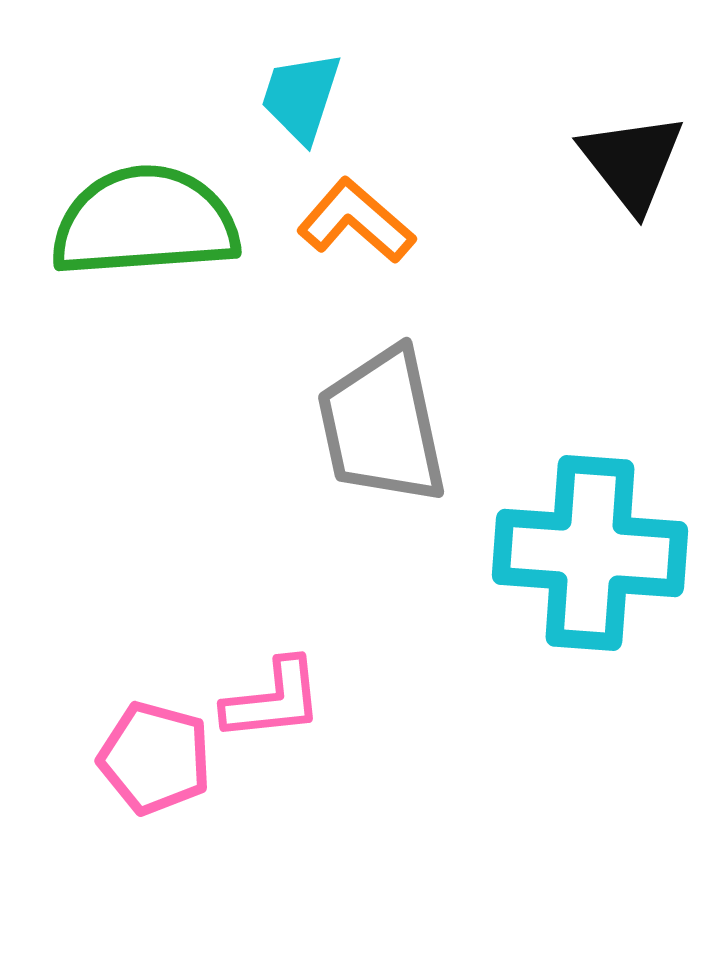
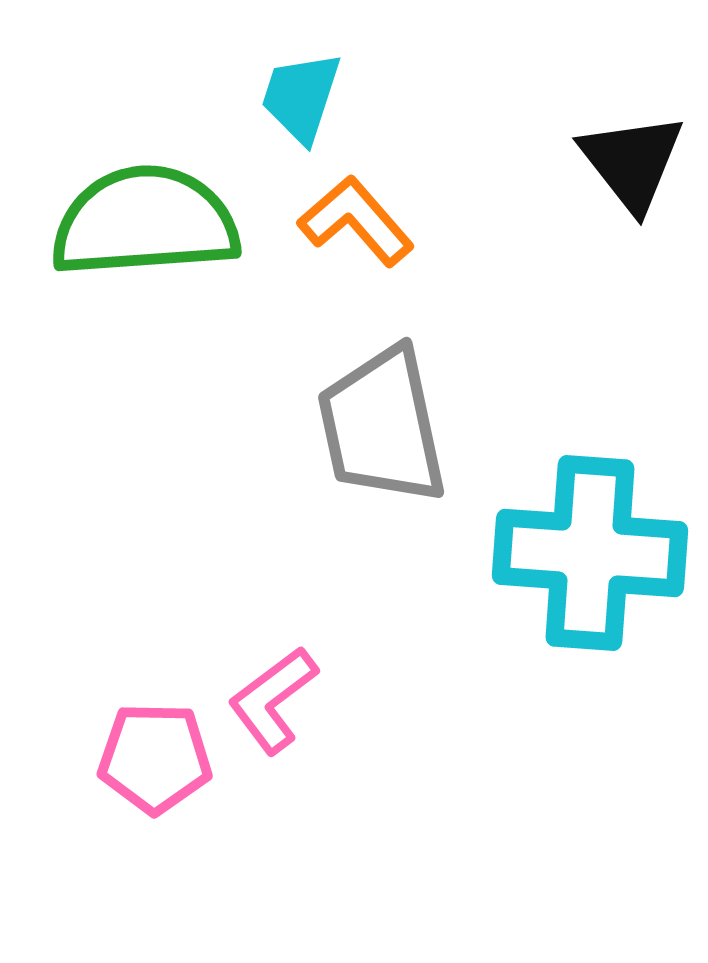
orange L-shape: rotated 8 degrees clockwise
pink L-shape: rotated 149 degrees clockwise
pink pentagon: rotated 14 degrees counterclockwise
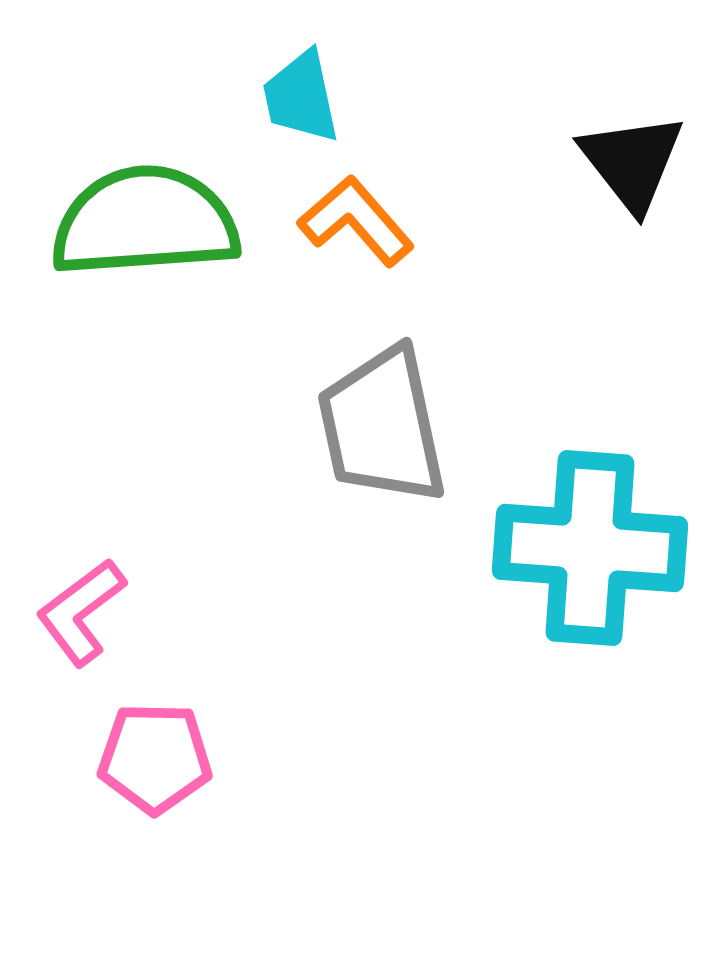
cyan trapezoid: rotated 30 degrees counterclockwise
cyan cross: moved 5 px up
pink L-shape: moved 192 px left, 88 px up
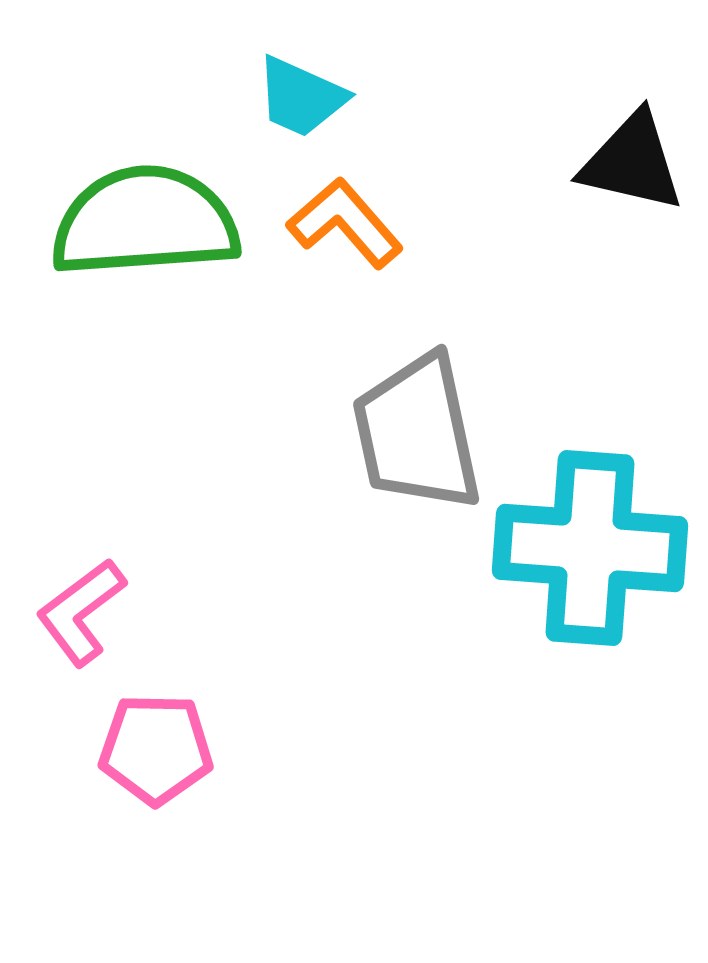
cyan trapezoid: rotated 54 degrees counterclockwise
black triangle: rotated 39 degrees counterclockwise
orange L-shape: moved 11 px left, 2 px down
gray trapezoid: moved 35 px right, 7 px down
pink pentagon: moved 1 px right, 9 px up
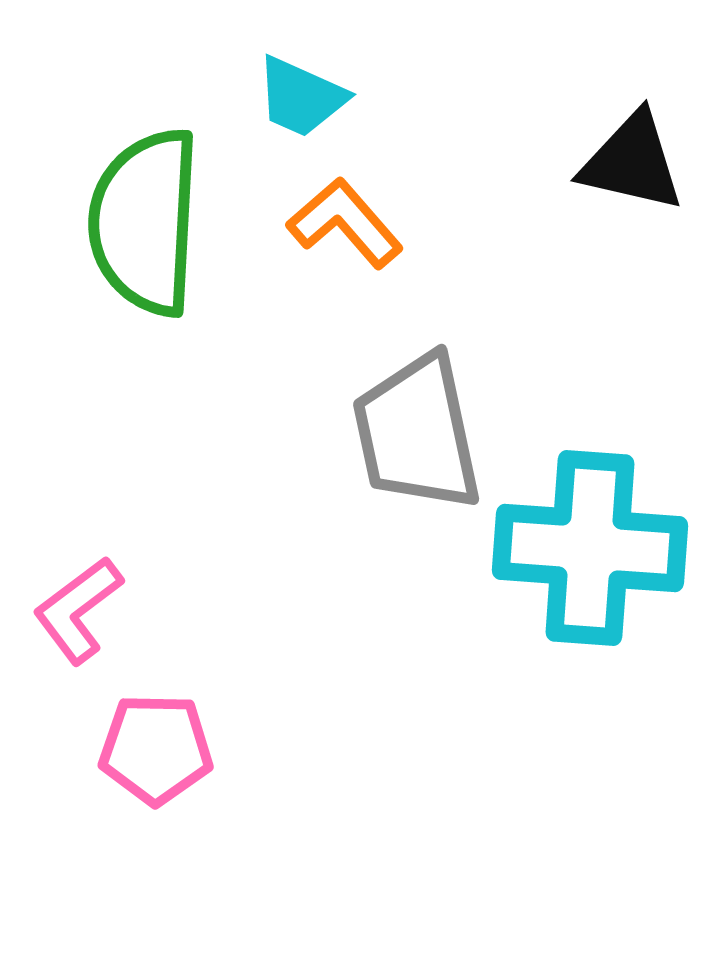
green semicircle: rotated 83 degrees counterclockwise
pink L-shape: moved 3 px left, 2 px up
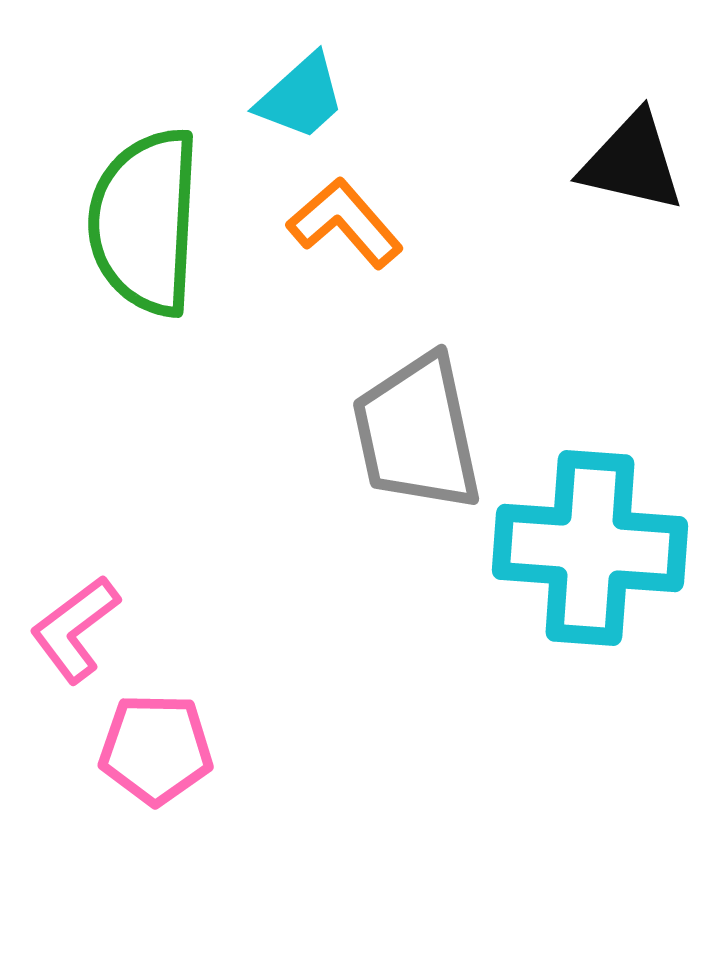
cyan trapezoid: rotated 66 degrees counterclockwise
pink L-shape: moved 3 px left, 19 px down
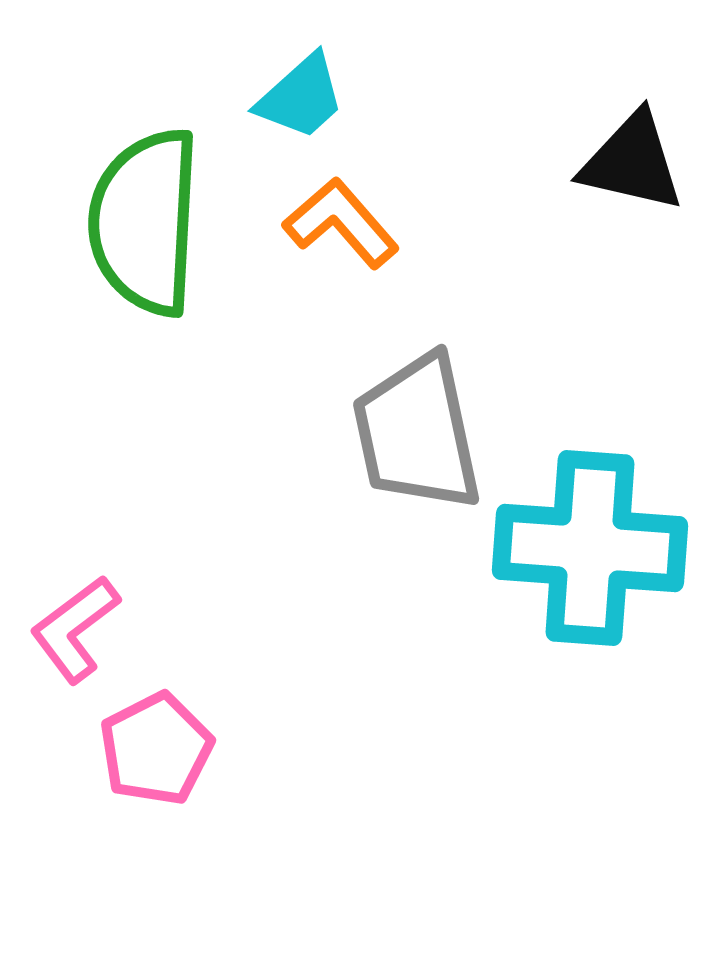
orange L-shape: moved 4 px left
pink pentagon: rotated 28 degrees counterclockwise
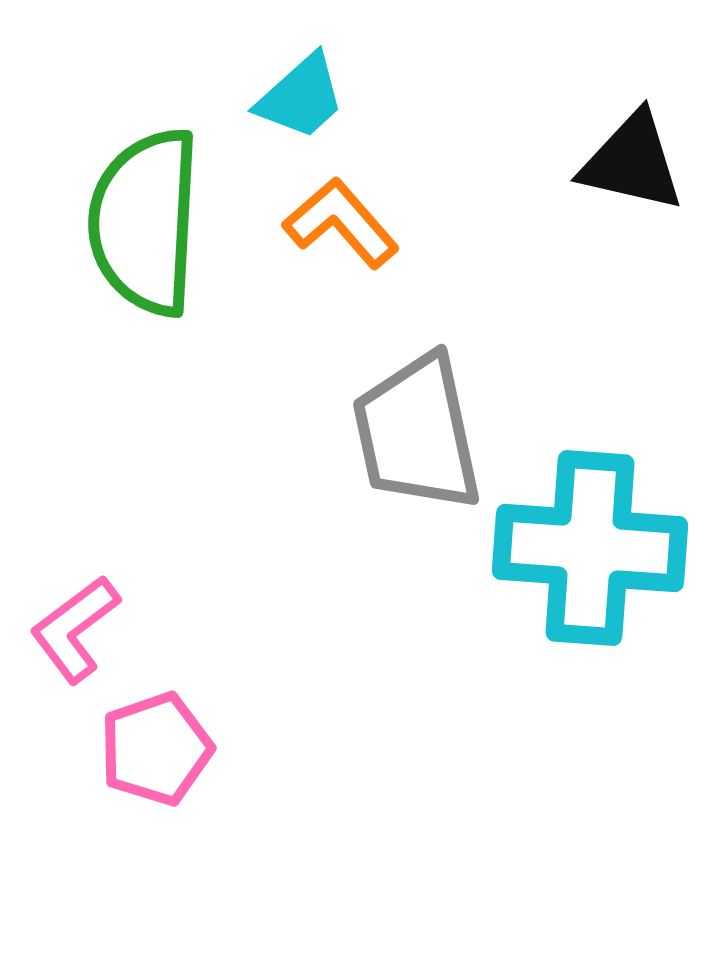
pink pentagon: rotated 8 degrees clockwise
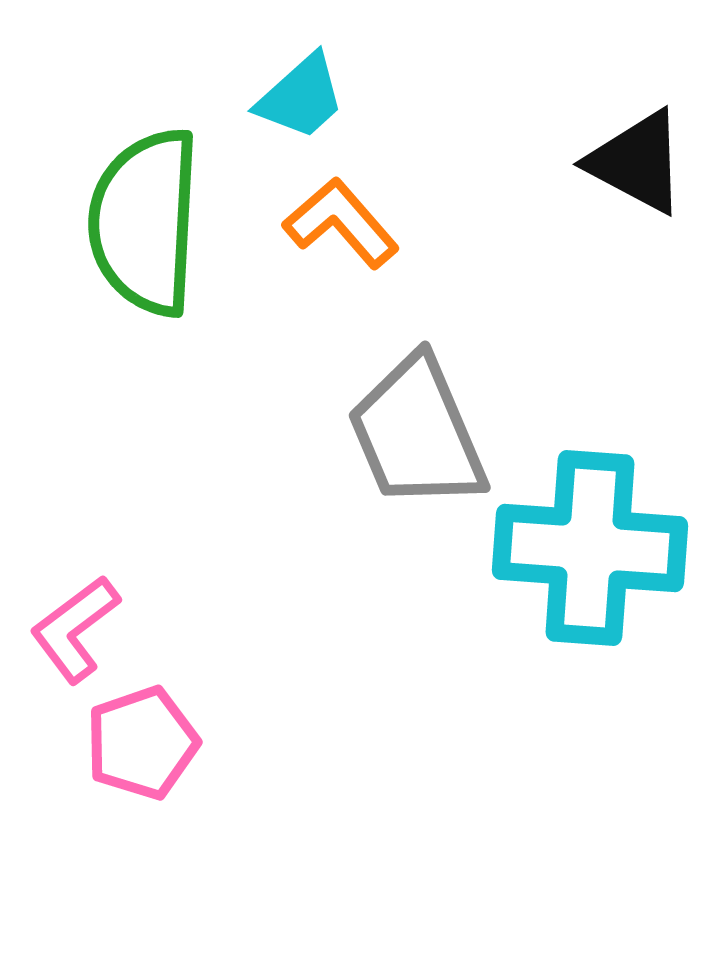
black triangle: moved 5 px right; rotated 15 degrees clockwise
gray trapezoid: rotated 11 degrees counterclockwise
pink pentagon: moved 14 px left, 6 px up
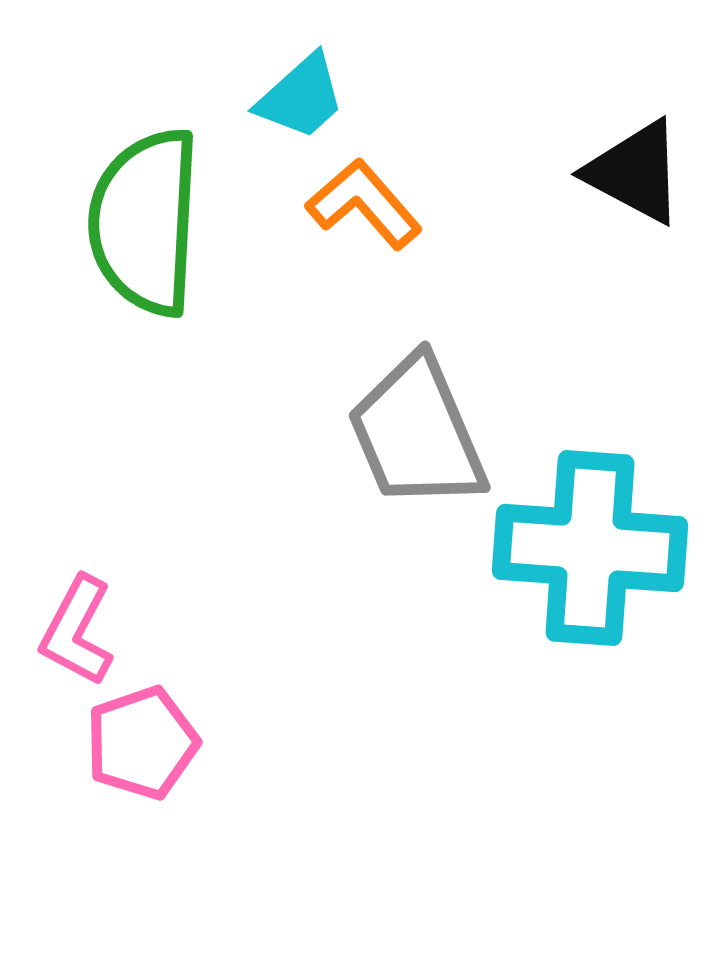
black triangle: moved 2 px left, 10 px down
orange L-shape: moved 23 px right, 19 px up
pink L-shape: moved 2 px right, 2 px down; rotated 25 degrees counterclockwise
